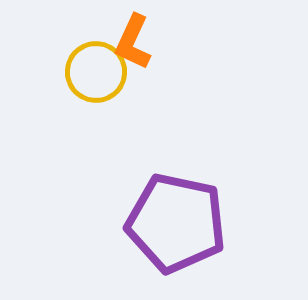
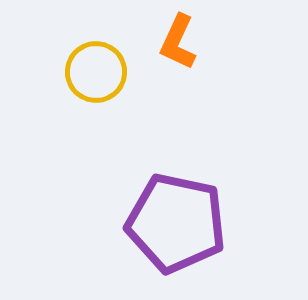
orange L-shape: moved 45 px right
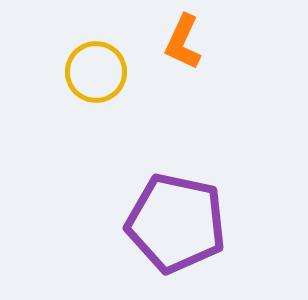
orange L-shape: moved 5 px right
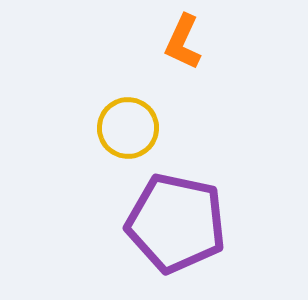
yellow circle: moved 32 px right, 56 px down
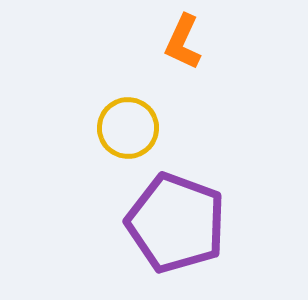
purple pentagon: rotated 8 degrees clockwise
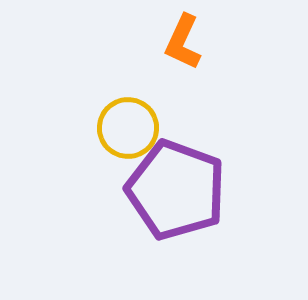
purple pentagon: moved 33 px up
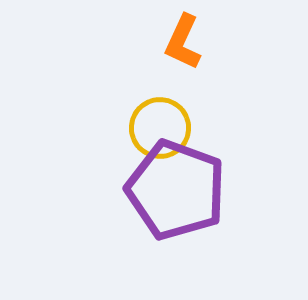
yellow circle: moved 32 px right
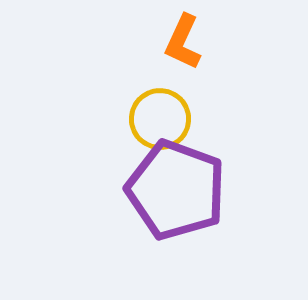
yellow circle: moved 9 px up
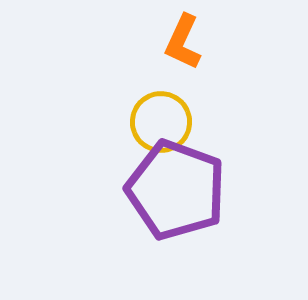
yellow circle: moved 1 px right, 3 px down
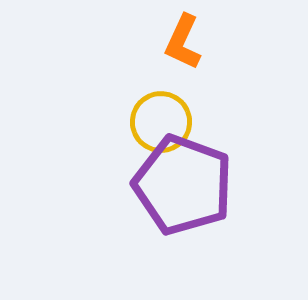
purple pentagon: moved 7 px right, 5 px up
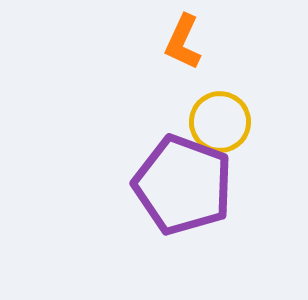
yellow circle: moved 59 px right
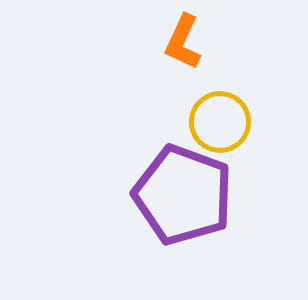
purple pentagon: moved 10 px down
